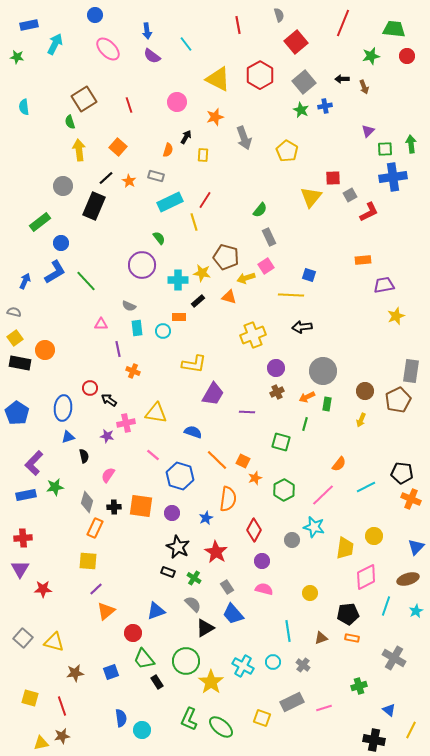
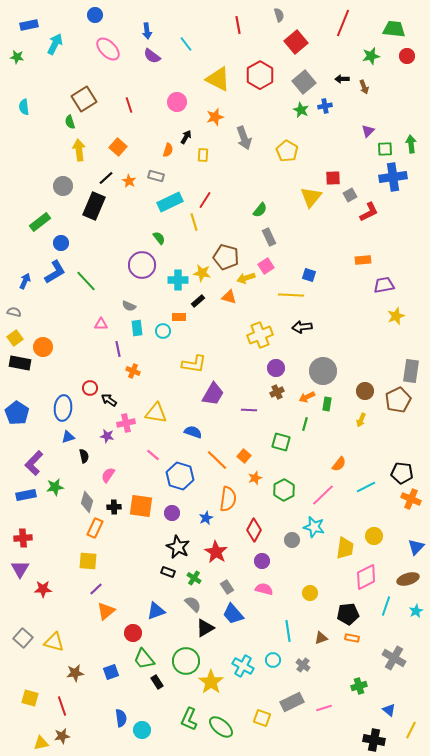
yellow cross at (253, 335): moved 7 px right
orange circle at (45, 350): moved 2 px left, 3 px up
purple line at (247, 412): moved 2 px right, 2 px up
orange square at (243, 461): moved 1 px right, 5 px up; rotated 16 degrees clockwise
cyan circle at (273, 662): moved 2 px up
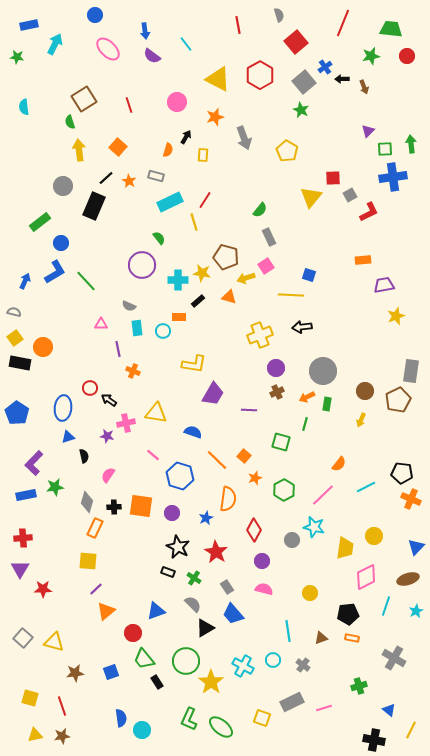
green trapezoid at (394, 29): moved 3 px left
blue arrow at (147, 31): moved 2 px left
blue cross at (325, 106): moved 39 px up; rotated 24 degrees counterclockwise
yellow triangle at (41, 743): moved 6 px left, 8 px up
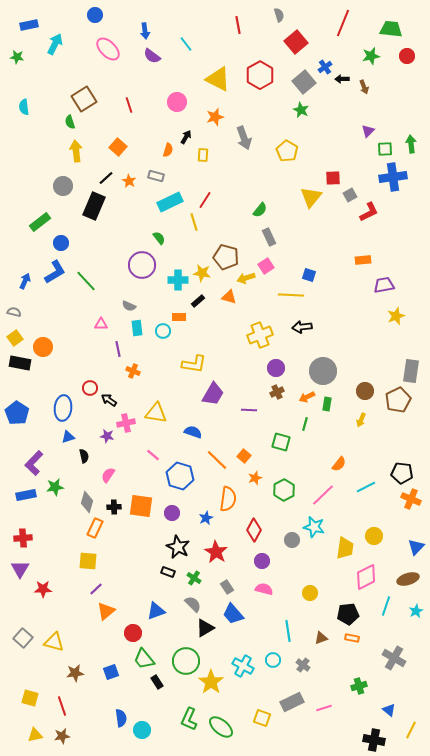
yellow arrow at (79, 150): moved 3 px left, 1 px down
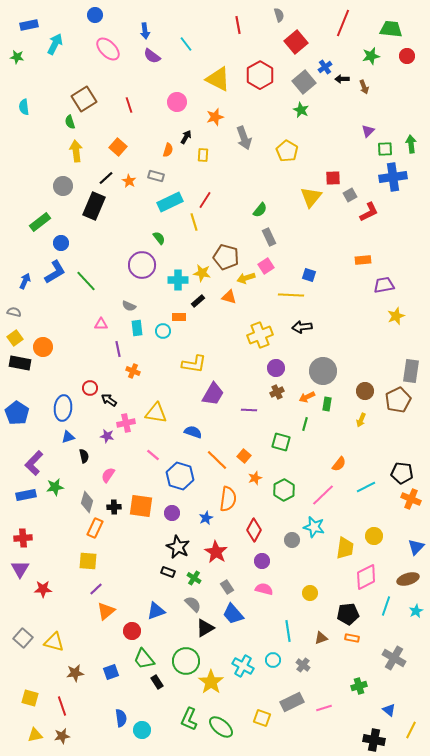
red circle at (133, 633): moved 1 px left, 2 px up
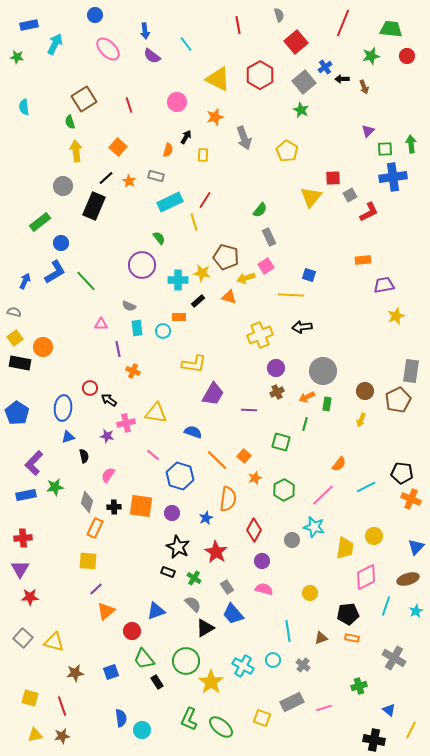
red star at (43, 589): moved 13 px left, 8 px down
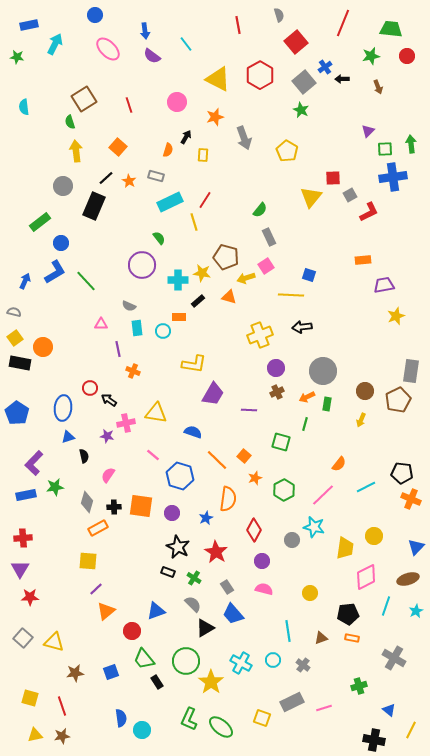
brown arrow at (364, 87): moved 14 px right
orange rectangle at (95, 528): moved 3 px right; rotated 36 degrees clockwise
cyan cross at (243, 666): moved 2 px left, 3 px up
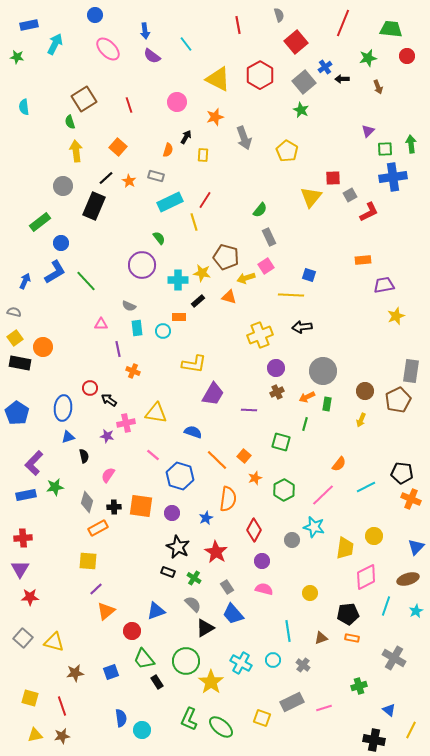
green star at (371, 56): moved 3 px left, 2 px down
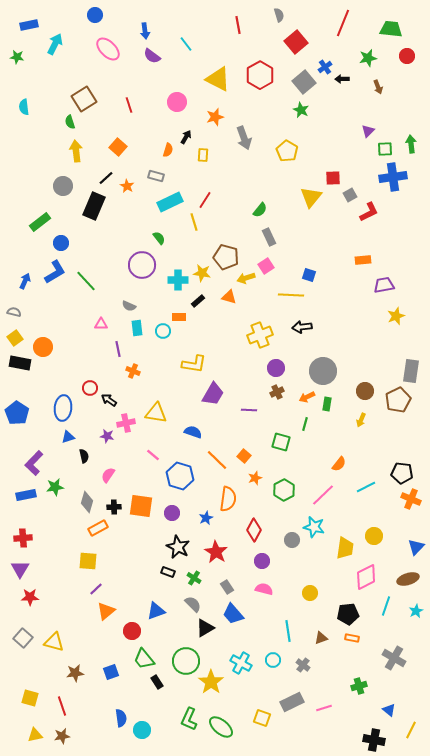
orange star at (129, 181): moved 2 px left, 5 px down
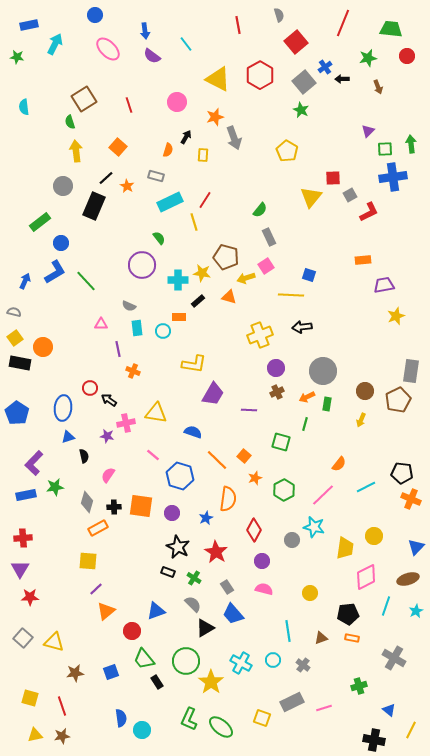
gray arrow at (244, 138): moved 10 px left
